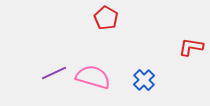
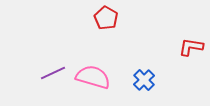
purple line: moved 1 px left
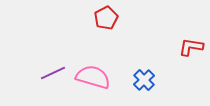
red pentagon: rotated 15 degrees clockwise
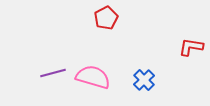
purple line: rotated 10 degrees clockwise
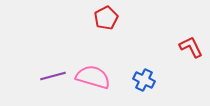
red L-shape: rotated 55 degrees clockwise
purple line: moved 3 px down
blue cross: rotated 20 degrees counterclockwise
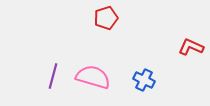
red pentagon: rotated 10 degrees clockwise
red L-shape: rotated 40 degrees counterclockwise
purple line: rotated 60 degrees counterclockwise
